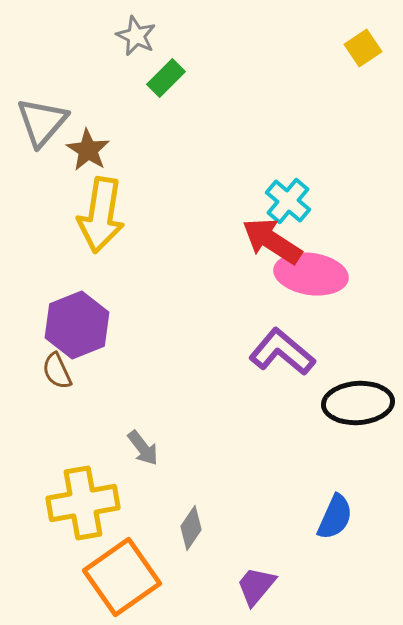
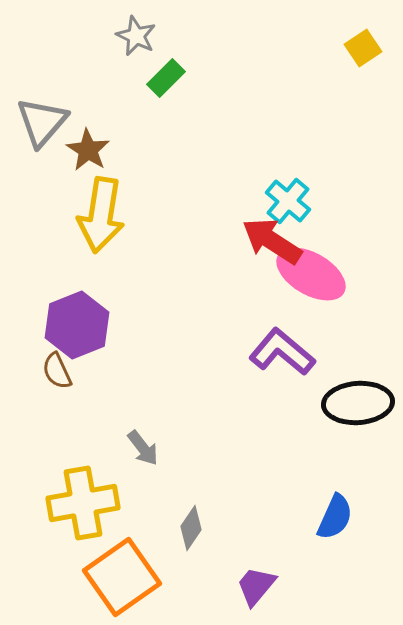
pink ellipse: rotated 22 degrees clockwise
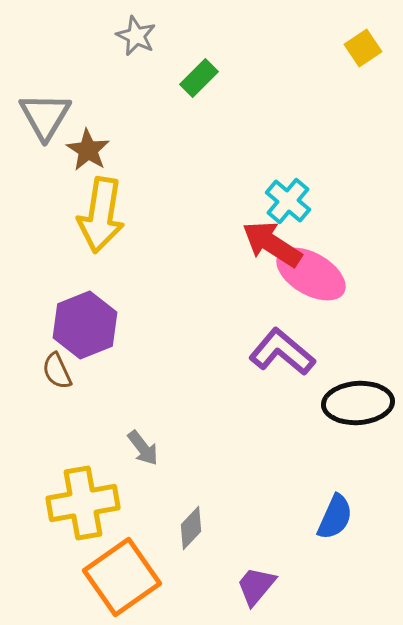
green rectangle: moved 33 px right
gray triangle: moved 3 px right, 6 px up; rotated 10 degrees counterclockwise
red arrow: moved 3 px down
purple hexagon: moved 8 px right
gray diamond: rotated 9 degrees clockwise
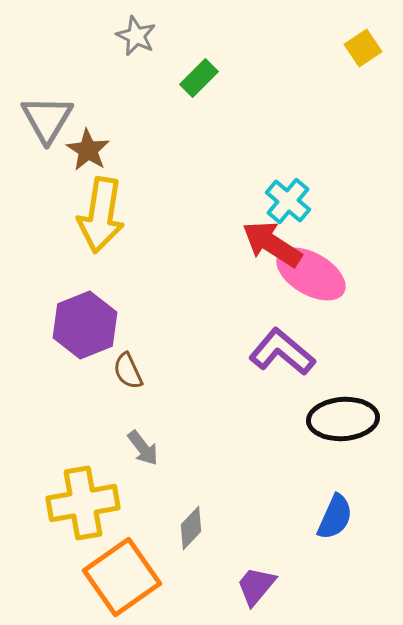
gray triangle: moved 2 px right, 3 px down
brown semicircle: moved 71 px right
black ellipse: moved 15 px left, 16 px down
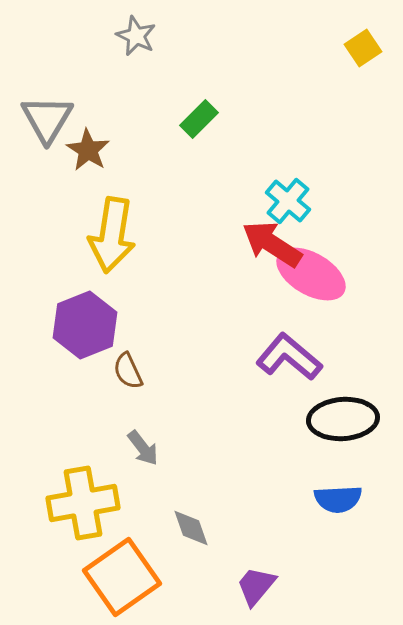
green rectangle: moved 41 px down
yellow arrow: moved 11 px right, 20 px down
purple L-shape: moved 7 px right, 5 px down
blue semicircle: moved 3 px right, 18 px up; rotated 63 degrees clockwise
gray diamond: rotated 63 degrees counterclockwise
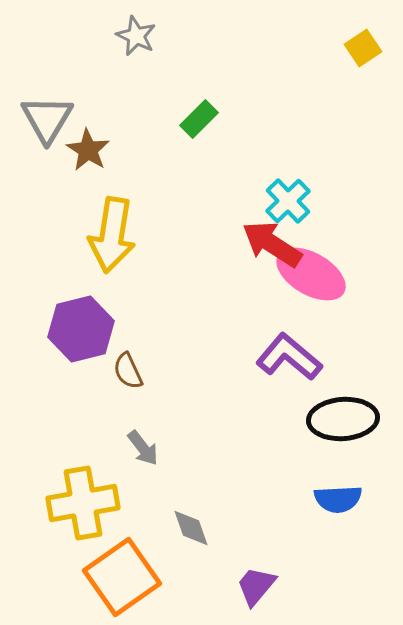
cyan cross: rotated 6 degrees clockwise
purple hexagon: moved 4 px left, 4 px down; rotated 8 degrees clockwise
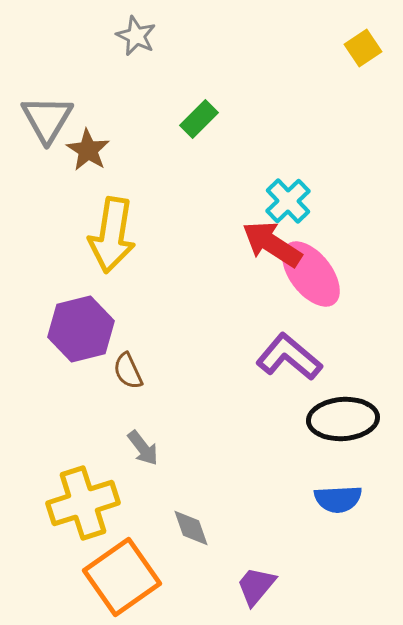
pink ellipse: rotated 22 degrees clockwise
yellow cross: rotated 8 degrees counterclockwise
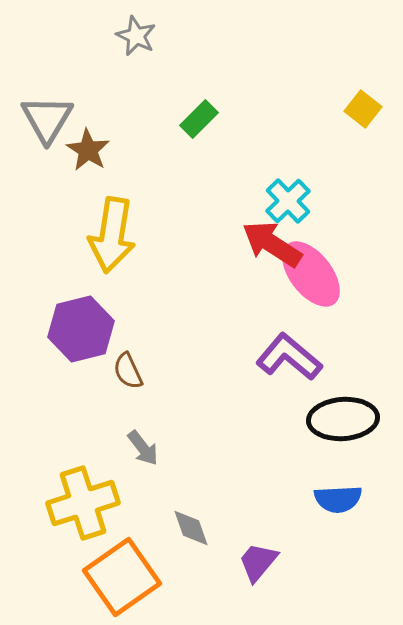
yellow square: moved 61 px down; rotated 18 degrees counterclockwise
purple trapezoid: moved 2 px right, 24 px up
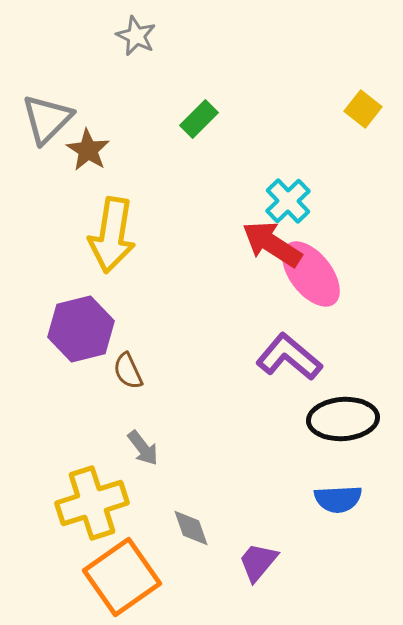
gray triangle: rotated 14 degrees clockwise
yellow cross: moved 9 px right
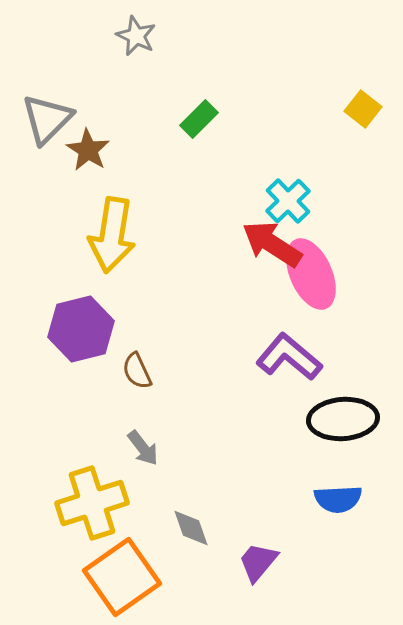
pink ellipse: rotated 14 degrees clockwise
brown semicircle: moved 9 px right
